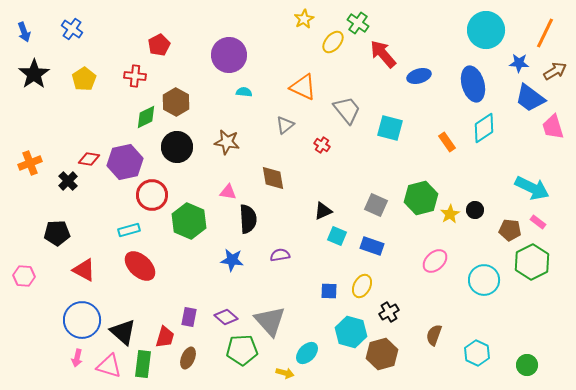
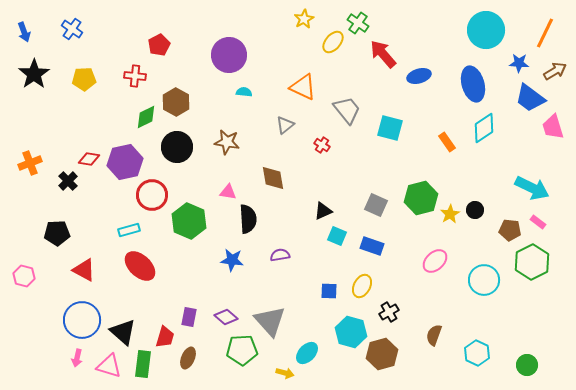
yellow pentagon at (84, 79): rotated 30 degrees clockwise
pink hexagon at (24, 276): rotated 10 degrees clockwise
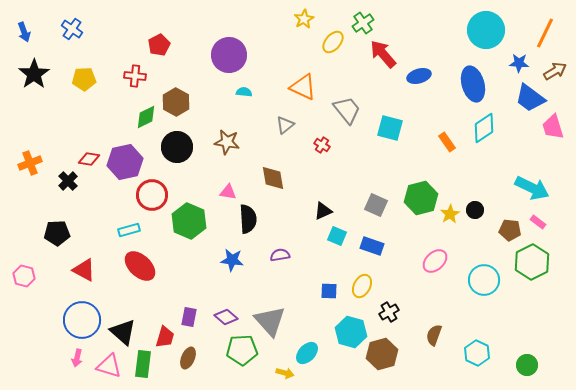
green cross at (358, 23): moved 5 px right; rotated 20 degrees clockwise
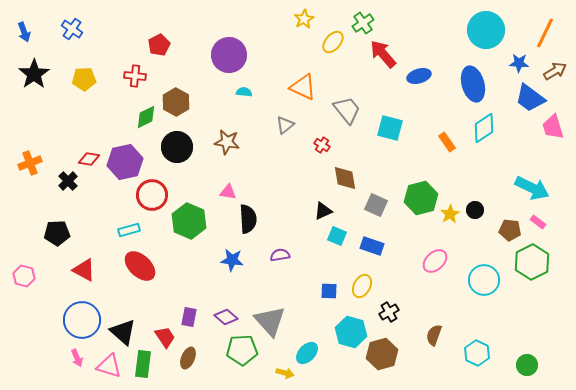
brown diamond at (273, 178): moved 72 px right
red trapezoid at (165, 337): rotated 50 degrees counterclockwise
pink arrow at (77, 358): rotated 36 degrees counterclockwise
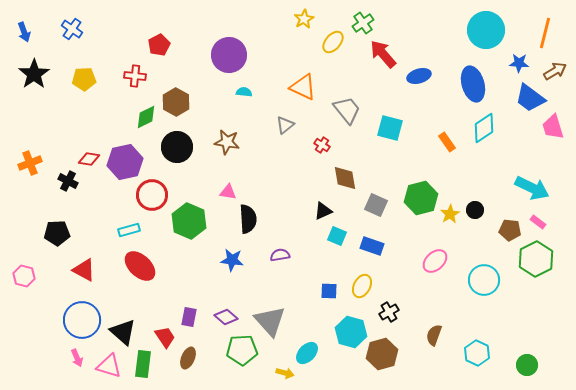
orange line at (545, 33): rotated 12 degrees counterclockwise
black cross at (68, 181): rotated 18 degrees counterclockwise
green hexagon at (532, 262): moved 4 px right, 3 px up
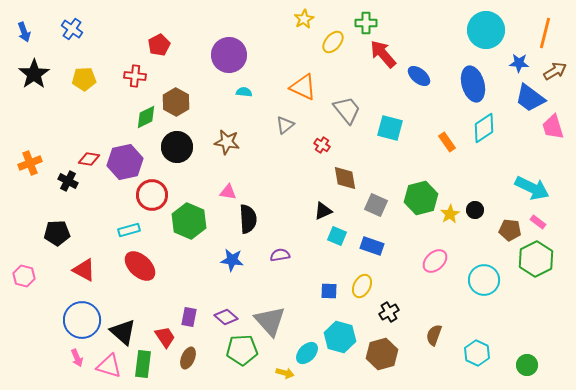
green cross at (363, 23): moved 3 px right; rotated 35 degrees clockwise
blue ellipse at (419, 76): rotated 55 degrees clockwise
cyan hexagon at (351, 332): moved 11 px left, 5 px down
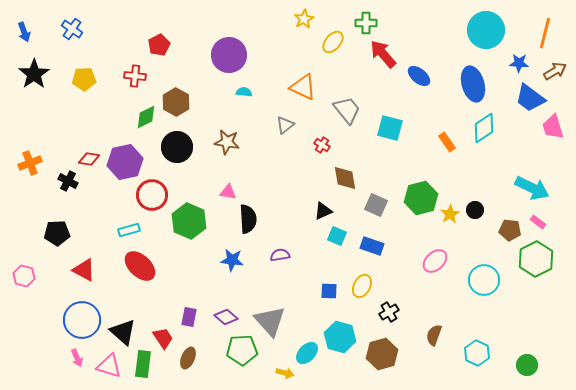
red trapezoid at (165, 337): moved 2 px left, 1 px down
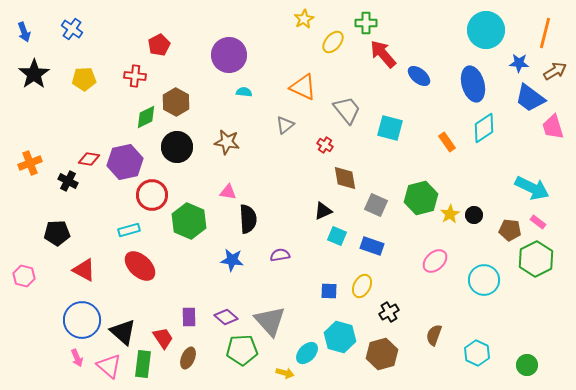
red cross at (322, 145): moved 3 px right
black circle at (475, 210): moved 1 px left, 5 px down
purple rectangle at (189, 317): rotated 12 degrees counterclockwise
pink triangle at (109, 366): rotated 24 degrees clockwise
